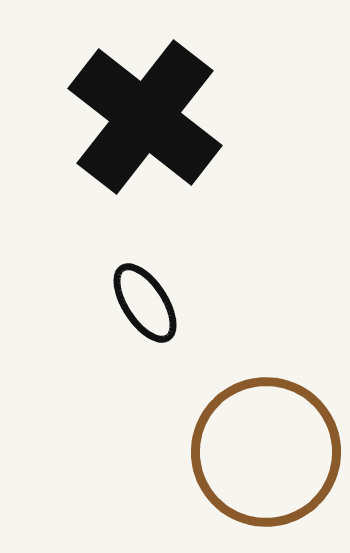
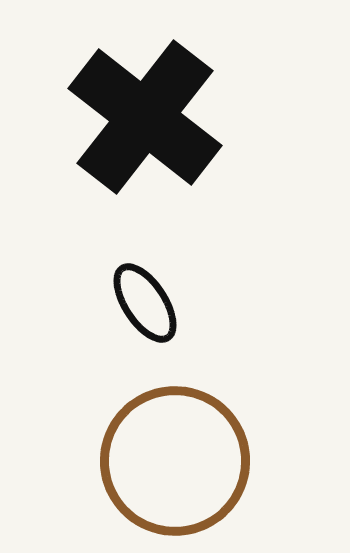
brown circle: moved 91 px left, 9 px down
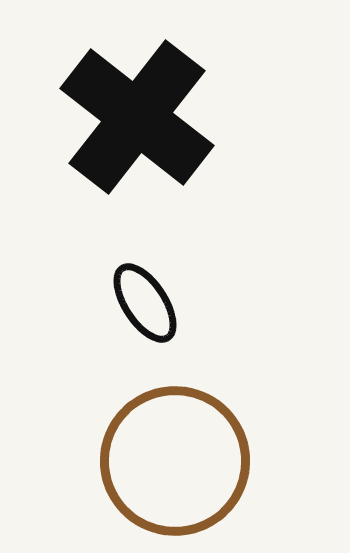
black cross: moved 8 px left
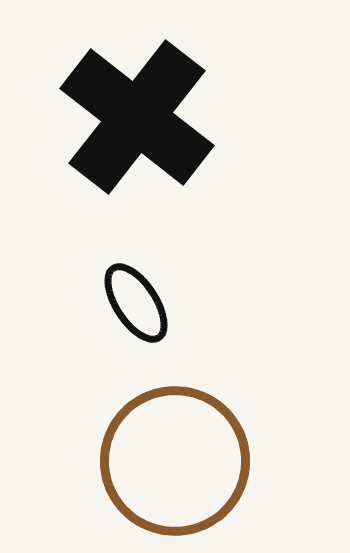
black ellipse: moved 9 px left
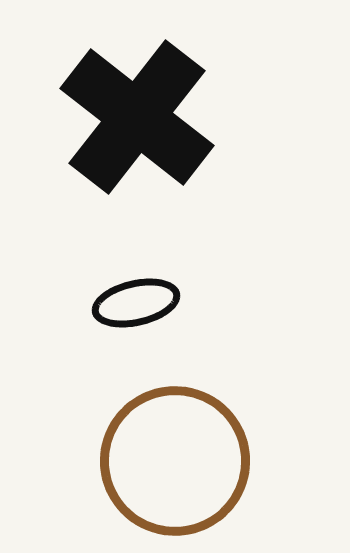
black ellipse: rotated 70 degrees counterclockwise
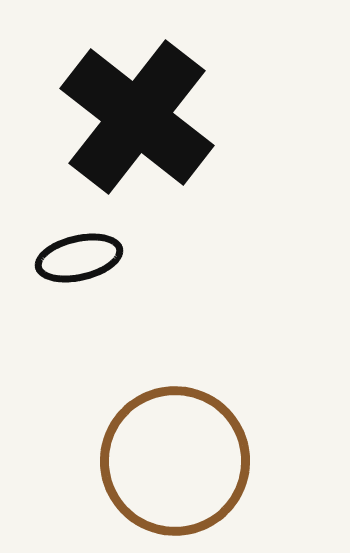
black ellipse: moved 57 px left, 45 px up
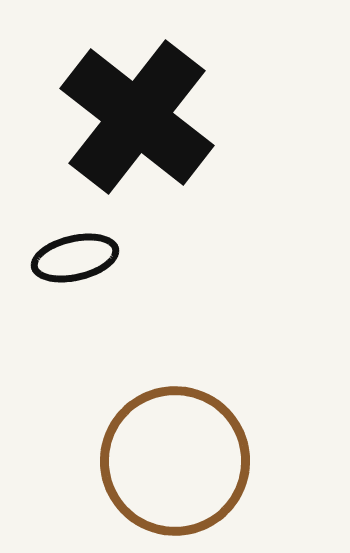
black ellipse: moved 4 px left
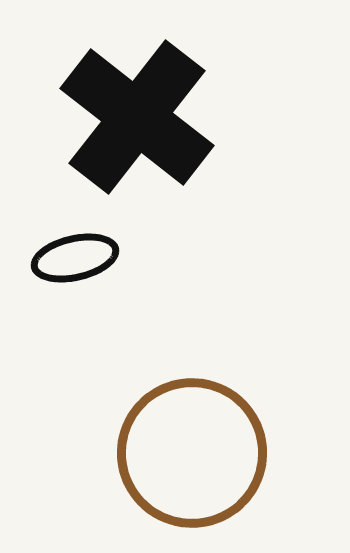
brown circle: moved 17 px right, 8 px up
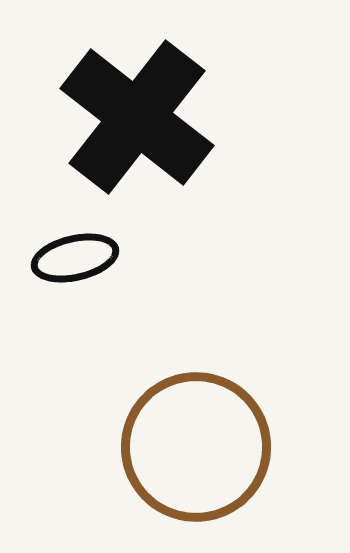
brown circle: moved 4 px right, 6 px up
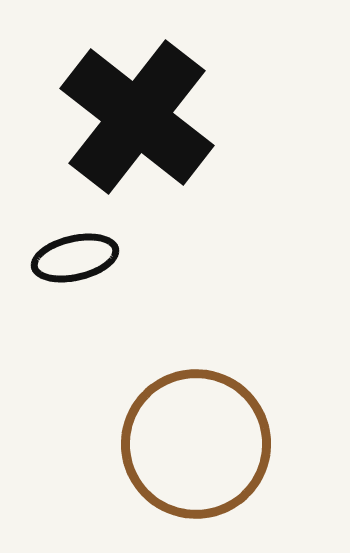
brown circle: moved 3 px up
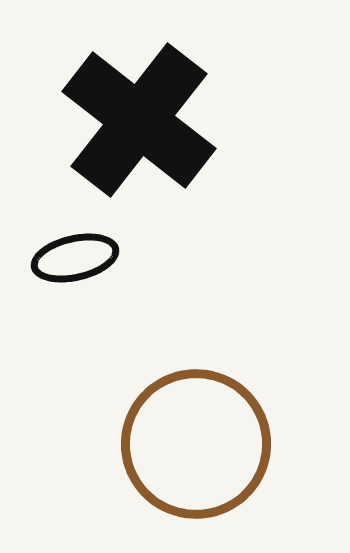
black cross: moved 2 px right, 3 px down
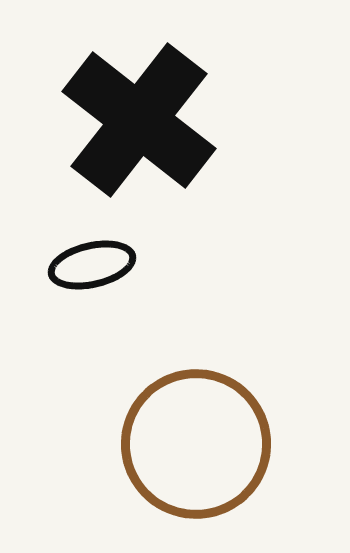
black ellipse: moved 17 px right, 7 px down
